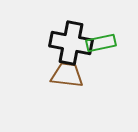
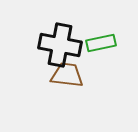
black cross: moved 11 px left, 2 px down
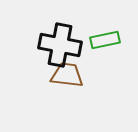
green rectangle: moved 4 px right, 3 px up
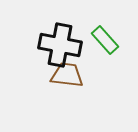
green rectangle: rotated 60 degrees clockwise
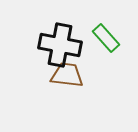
green rectangle: moved 1 px right, 2 px up
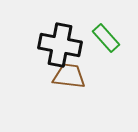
brown trapezoid: moved 2 px right, 1 px down
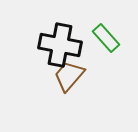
brown trapezoid: rotated 56 degrees counterclockwise
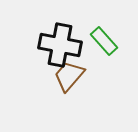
green rectangle: moved 2 px left, 3 px down
